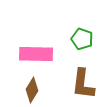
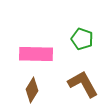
brown L-shape: rotated 144 degrees clockwise
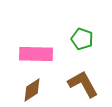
brown diamond: rotated 25 degrees clockwise
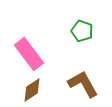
green pentagon: moved 8 px up
pink rectangle: moved 7 px left; rotated 52 degrees clockwise
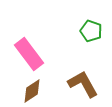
green pentagon: moved 9 px right
brown diamond: moved 1 px down
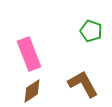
pink rectangle: rotated 16 degrees clockwise
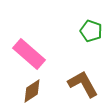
pink rectangle: rotated 28 degrees counterclockwise
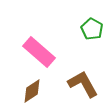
green pentagon: moved 1 px right, 2 px up; rotated 10 degrees clockwise
pink rectangle: moved 10 px right, 2 px up
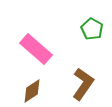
pink rectangle: moved 3 px left, 3 px up
brown L-shape: rotated 64 degrees clockwise
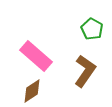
pink rectangle: moved 7 px down
brown L-shape: moved 2 px right, 13 px up
